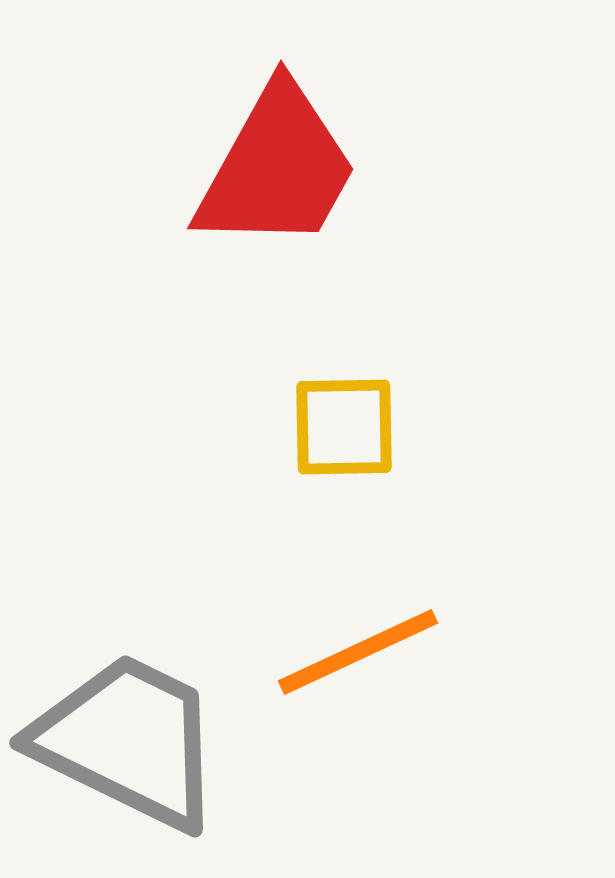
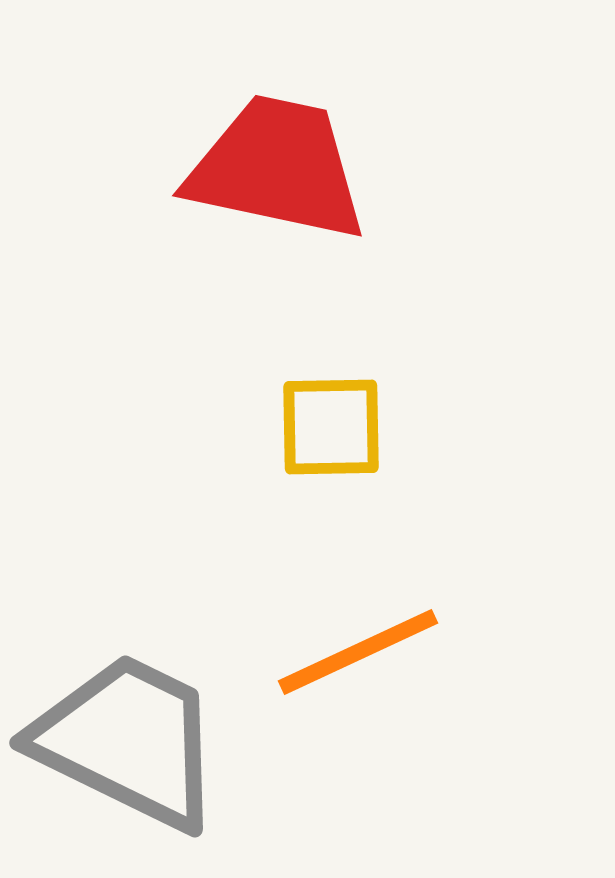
red trapezoid: rotated 107 degrees counterclockwise
yellow square: moved 13 px left
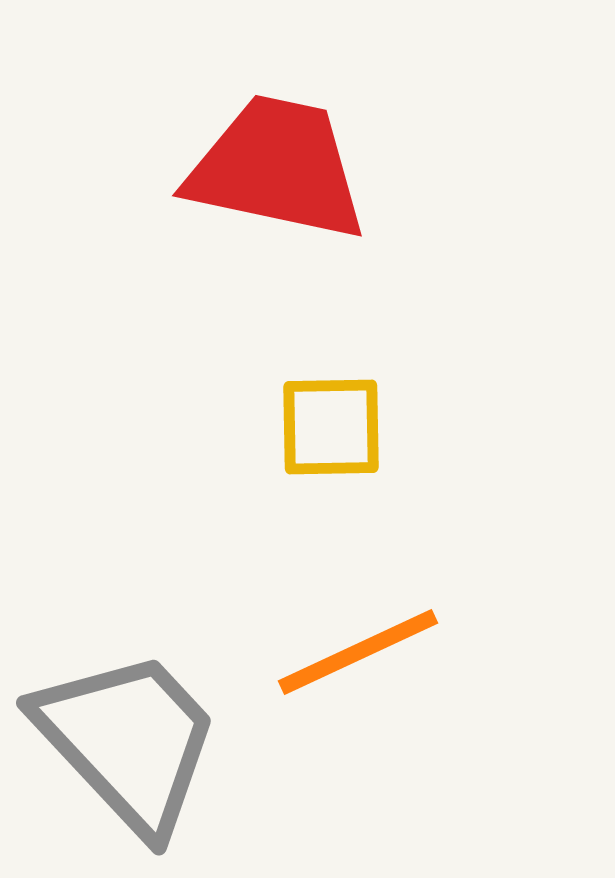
gray trapezoid: rotated 21 degrees clockwise
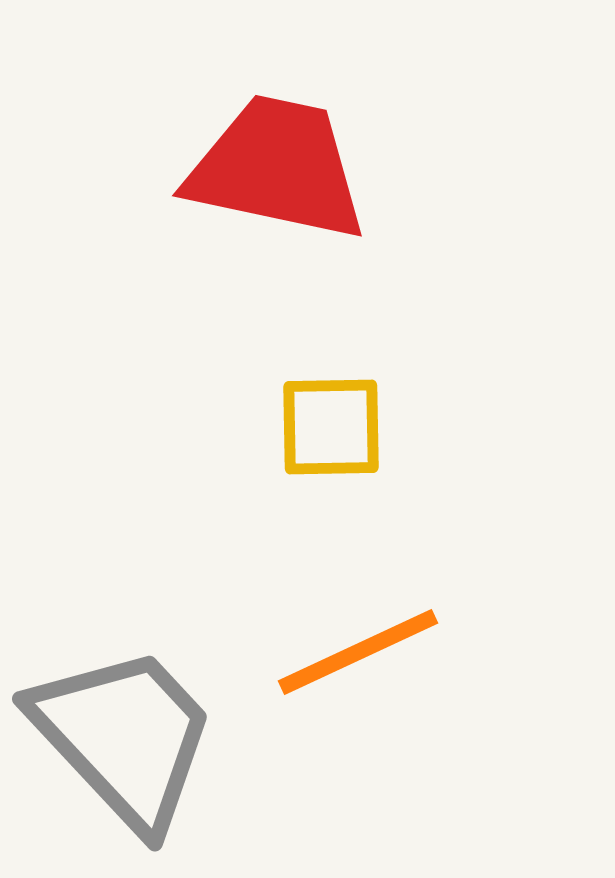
gray trapezoid: moved 4 px left, 4 px up
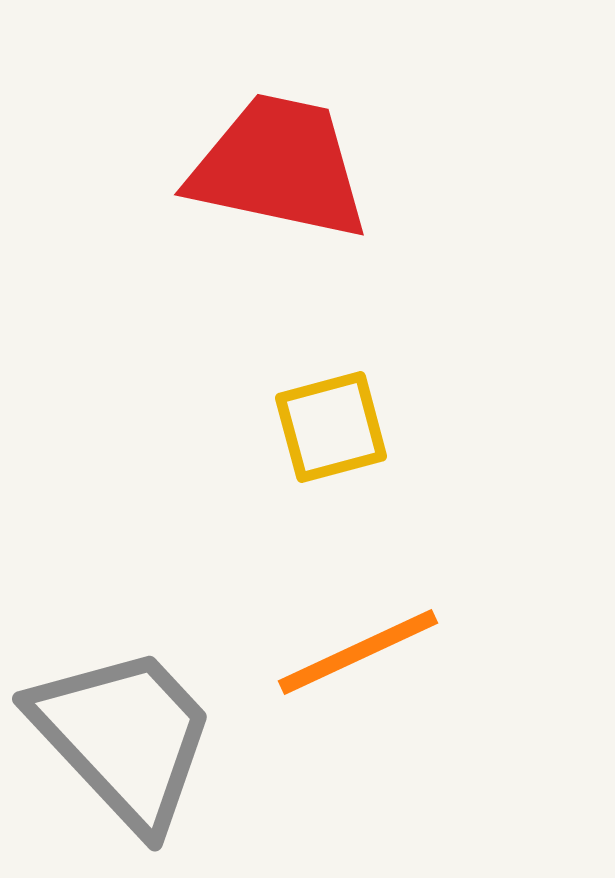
red trapezoid: moved 2 px right, 1 px up
yellow square: rotated 14 degrees counterclockwise
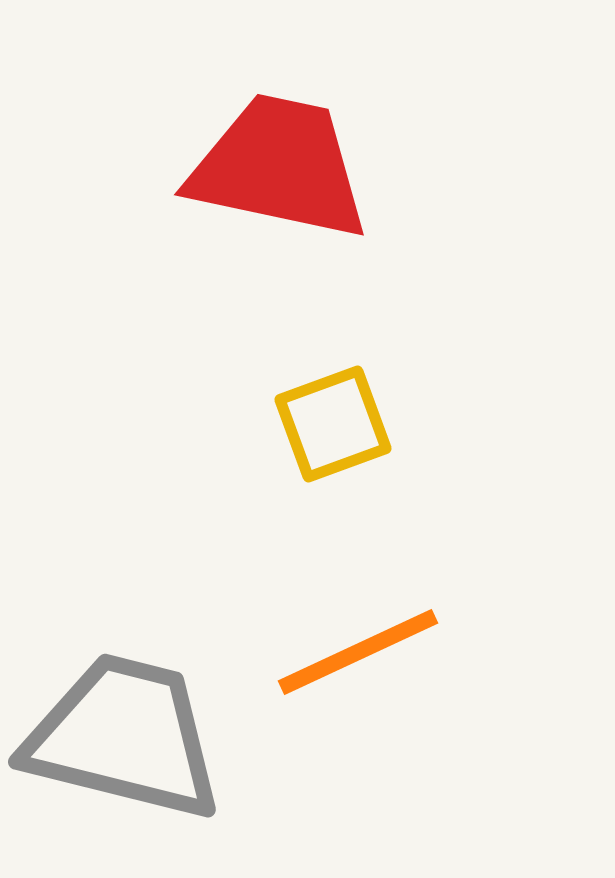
yellow square: moved 2 px right, 3 px up; rotated 5 degrees counterclockwise
gray trapezoid: rotated 33 degrees counterclockwise
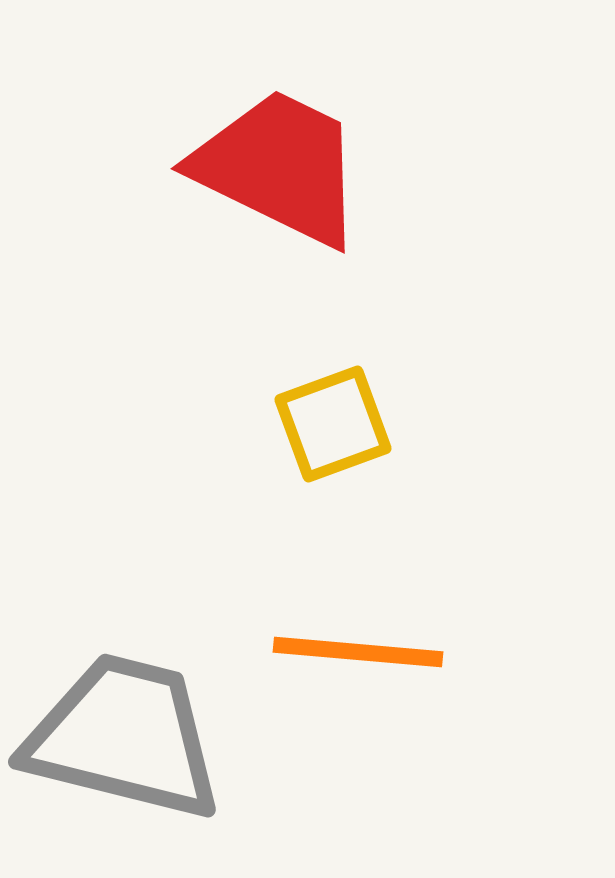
red trapezoid: rotated 14 degrees clockwise
orange line: rotated 30 degrees clockwise
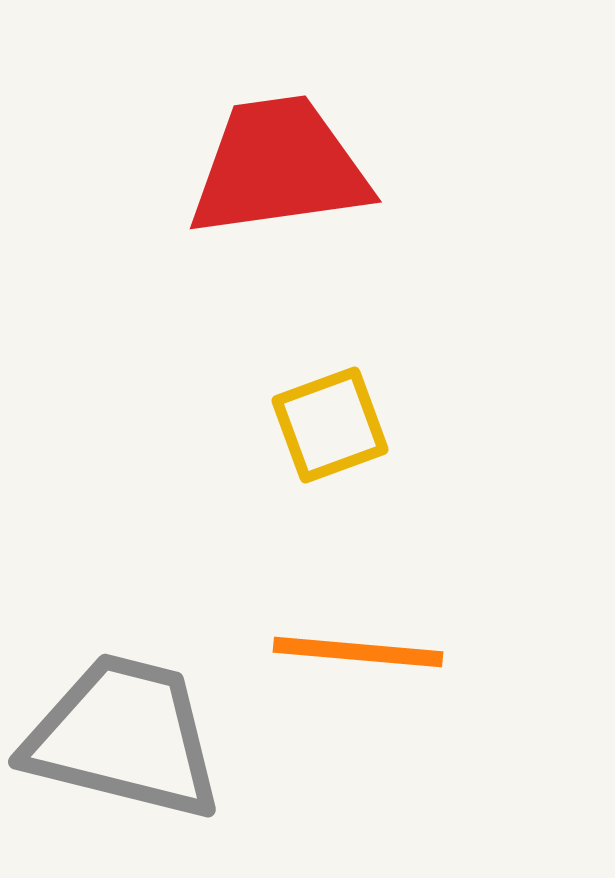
red trapezoid: rotated 34 degrees counterclockwise
yellow square: moved 3 px left, 1 px down
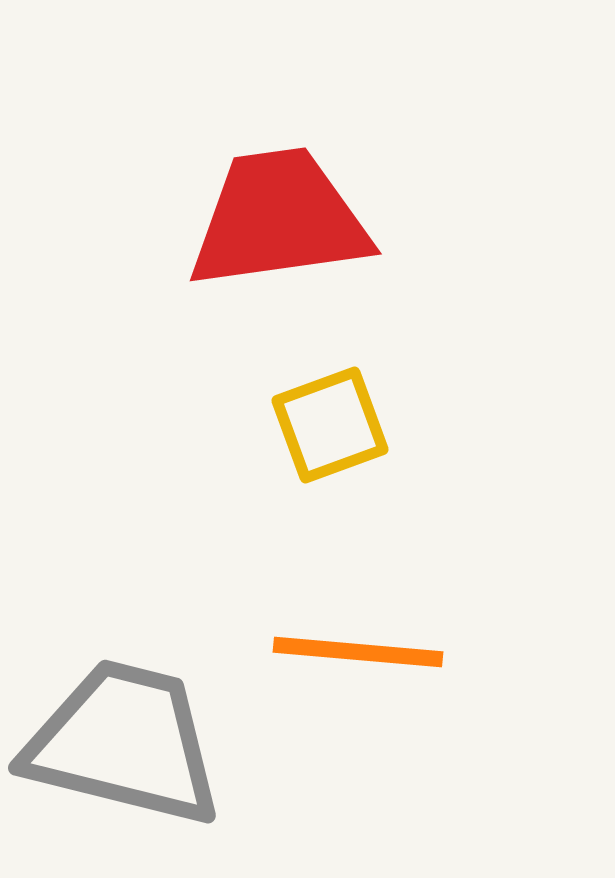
red trapezoid: moved 52 px down
gray trapezoid: moved 6 px down
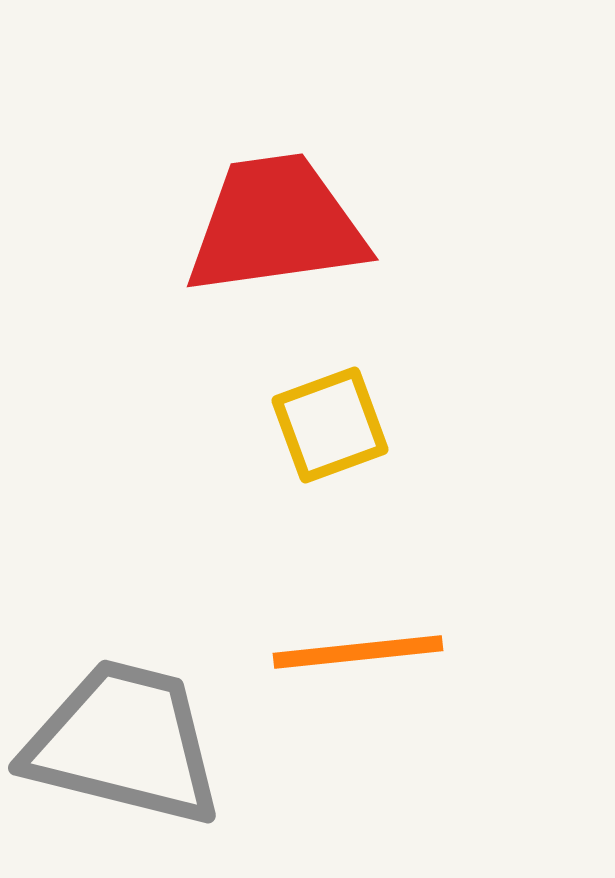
red trapezoid: moved 3 px left, 6 px down
orange line: rotated 11 degrees counterclockwise
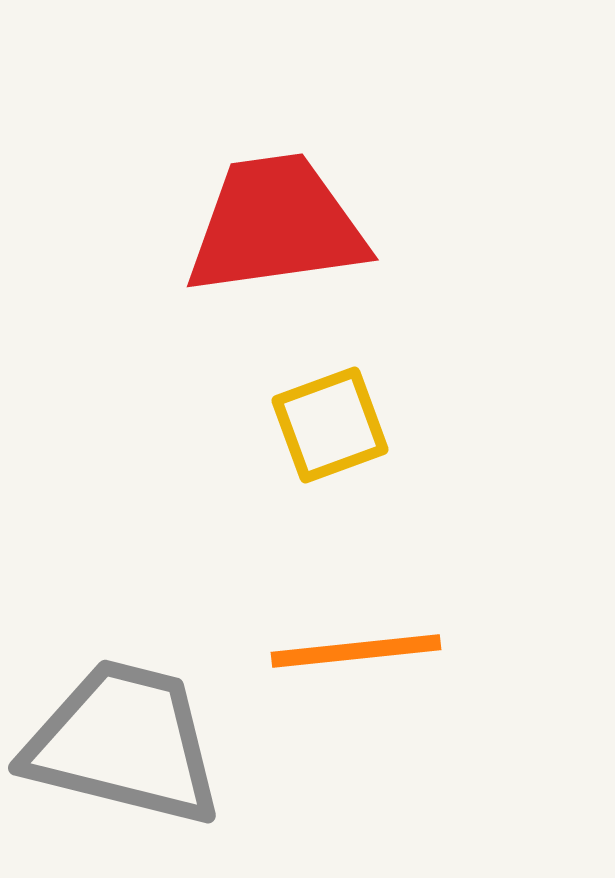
orange line: moved 2 px left, 1 px up
